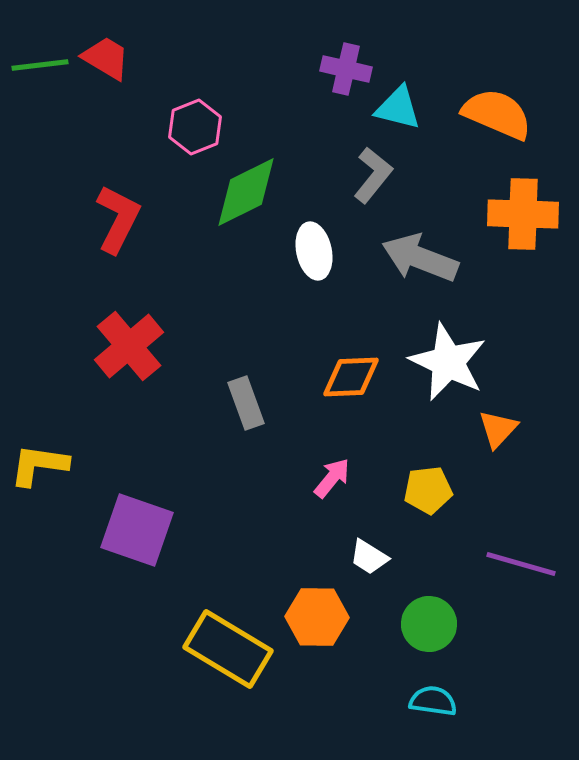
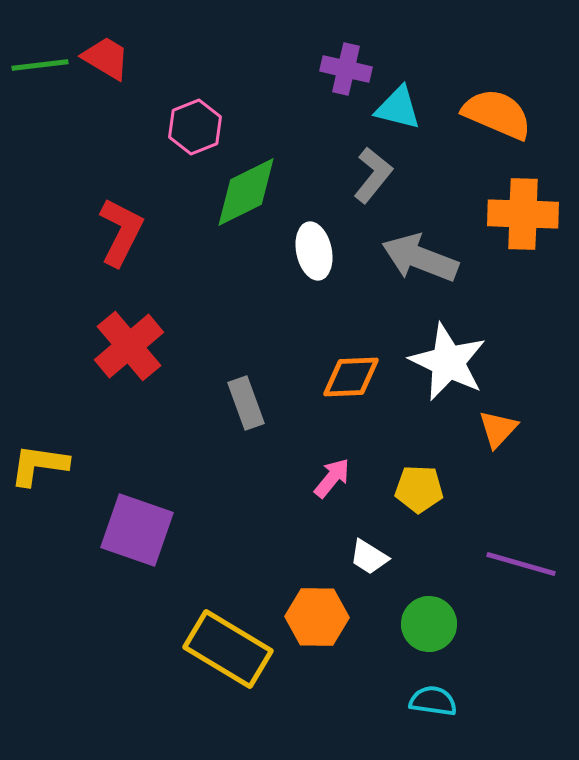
red L-shape: moved 3 px right, 13 px down
yellow pentagon: moved 9 px left, 1 px up; rotated 9 degrees clockwise
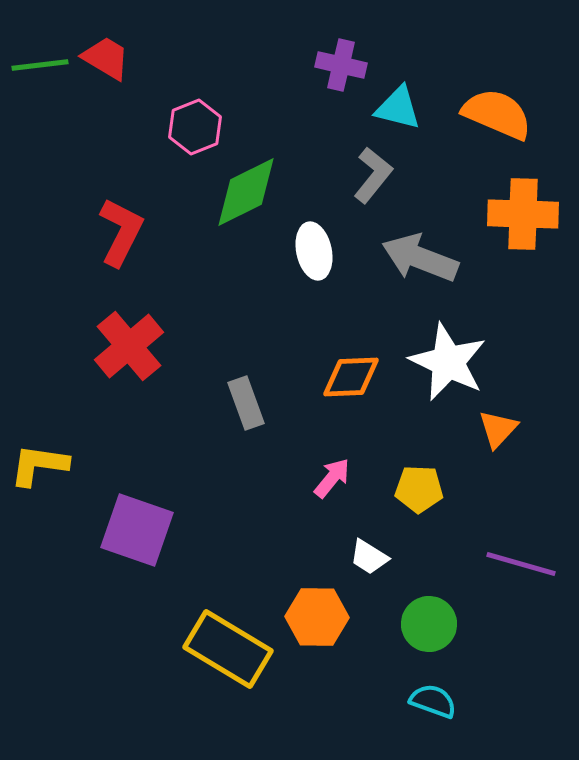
purple cross: moved 5 px left, 4 px up
cyan semicircle: rotated 12 degrees clockwise
